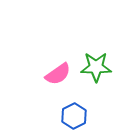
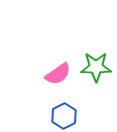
blue hexagon: moved 10 px left
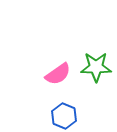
blue hexagon: rotated 10 degrees counterclockwise
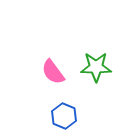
pink semicircle: moved 5 px left, 2 px up; rotated 88 degrees clockwise
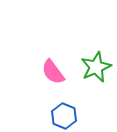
green star: rotated 24 degrees counterclockwise
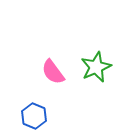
blue hexagon: moved 30 px left
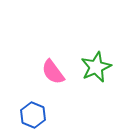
blue hexagon: moved 1 px left, 1 px up
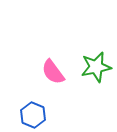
green star: rotated 12 degrees clockwise
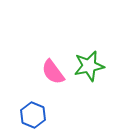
green star: moved 7 px left, 1 px up
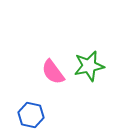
blue hexagon: moved 2 px left; rotated 10 degrees counterclockwise
